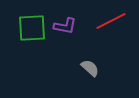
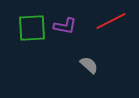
gray semicircle: moved 1 px left, 3 px up
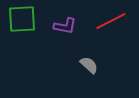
green square: moved 10 px left, 9 px up
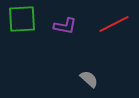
red line: moved 3 px right, 3 px down
gray semicircle: moved 14 px down
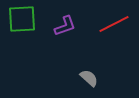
purple L-shape: rotated 30 degrees counterclockwise
gray semicircle: moved 1 px up
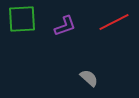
red line: moved 2 px up
